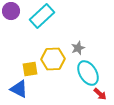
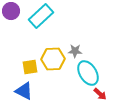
cyan rectangle: moved 1 px left
gray star: moved 3 px left, 3 px down; rotated 24 degrees clockwise
yellow square: moved 2 px up
blue triangle: moved 5 px right, 2 px down
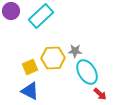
yellow hexagon: moved 1 px up
yellow square: rotated 14 degrees counterclockwise
cyan ellipse: moved 1 px left, 1 px up
blue triangle: moved 6 px right
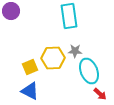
cyan rectangle: moved 28 px right; rotated 55 degrees counterclockwise
cyan ellipse: moved 2 px right, 1 px up; rotated 10 degrees clockwise
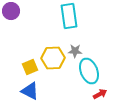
red arrow: rotated 72 degrees counterclockwise
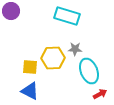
cyan rectangle: moved 2 px left; rotated 65 degrees counterclockwise
gray star: moved 2 px up
yellow square: rotated 28 degrees clockwise
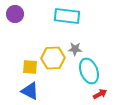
purple circle: moved 4 px right, 3 px down
cyan rectangle: rotated 10 degrees counterclockwise
